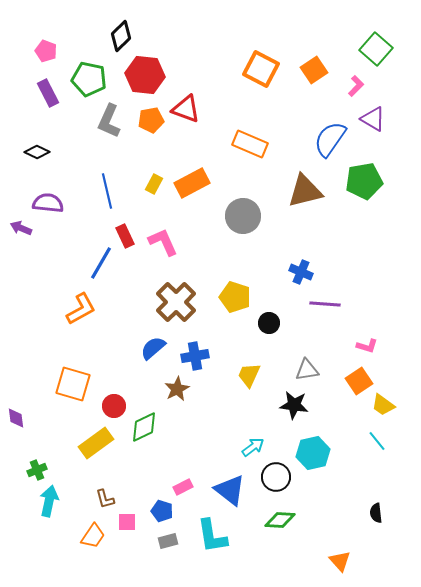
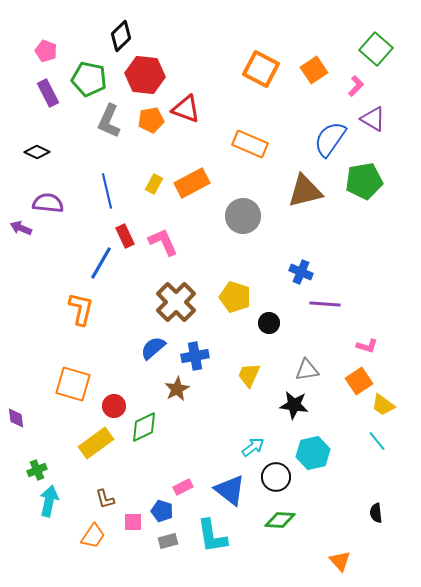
orange L-shape at (81, 309): rotated 48 degrees counterclockwise
pink square at (127, 522): moved 6 px right
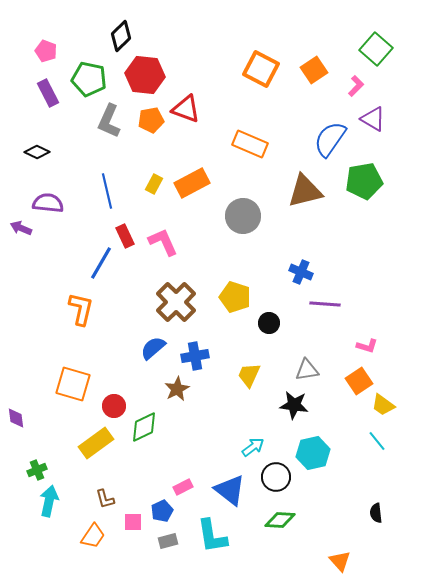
blue pentagon at (162, 511): rotated 30 degrees clockwise
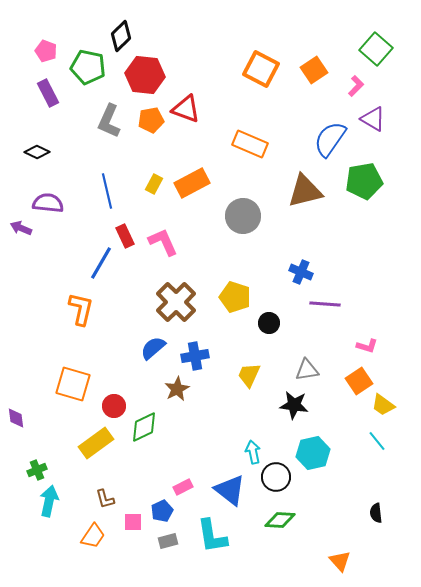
green pentagon at (89, 79): moved 1 px left, 12 px up
cyan arrow at (253, 447): moved 5 px down; rotated 65 degrees counterclockwise
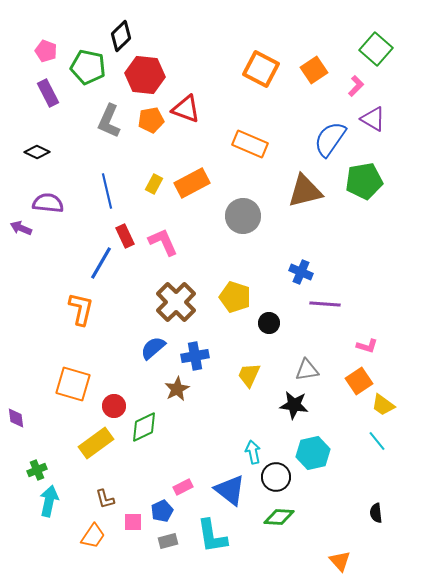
green diamond at (280, 520): moved 1 px left, 3 px up
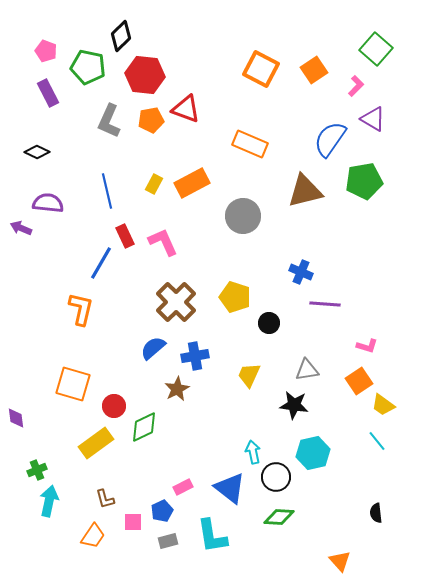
blue triangle at (230, 490): moved 2 px up
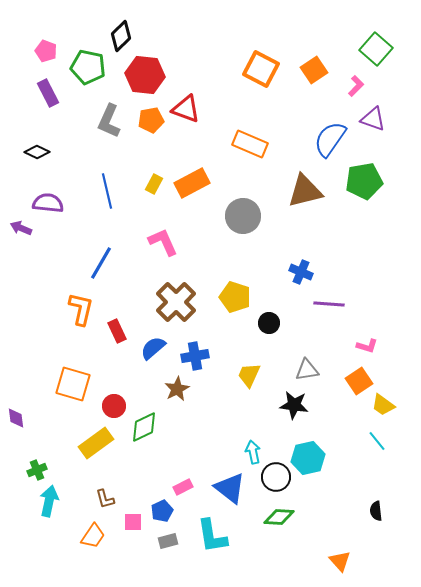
purple triangle at (373, 119): rotated 12 degrees counterclockwise
red rectangle at (125, 236): moved 8 px left, 95 px down
purple line at (325, 304): moved 4 px right
cyan hexagon at (313, 453): moved 5 px left, 5 px down
black semicircle at (376, 513): moved 2 px up
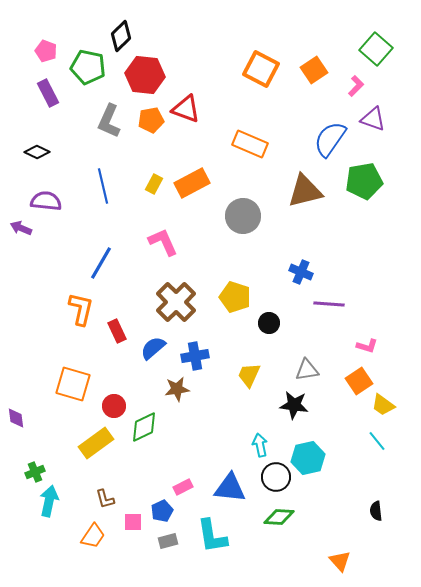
blue line at (107, 191): moved 4 px left, 5 px up
purple semicircle at (48, 203): moved 2 px left, 2 px up
brown star at (177, 389): rotated 20 degrees clockwise
cyan arrow at (253, 452): moved 7 px right, 7 px up
green cross at (37, 470): moved 2 px left, 2 px down
blue triangle at (230, 488): rotated 32 degrees counterclockwise
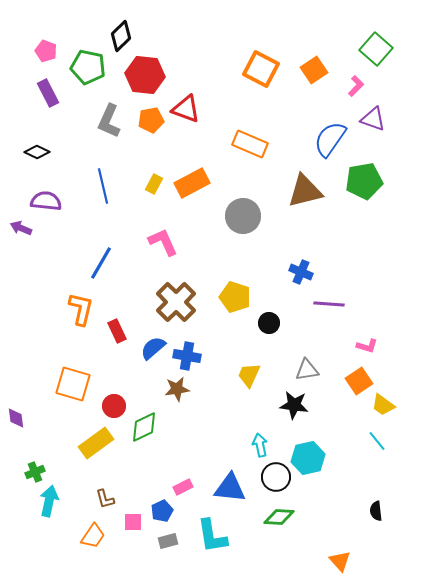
blue cross at (195, 356): moved 8 px left; rotated 20 degrees clockwise
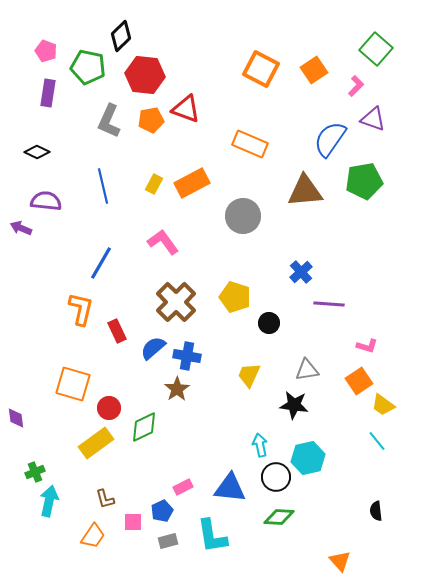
purple rectangle at (48, 93): rotated 36 degrees clockwise
brown triangle at (305, 191): rotated 9 degrees clockwise
pink L-shape at (163, 242): rotated 12 degrees counterclockwise
blue cross at (301, 272): rotated 25 degrees clockwise
brown star at (177, 389): rotated 25 degrees counterclockwise
red circle at (114, 406): moved 5 px left, 2 px down
